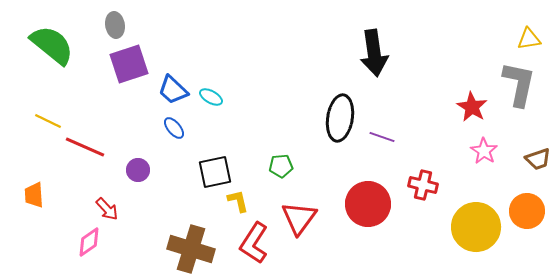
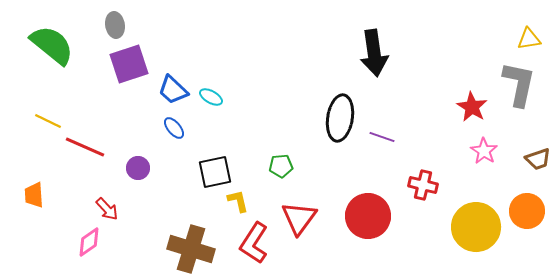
purple circle: moved 2 px up
red circle: moved 12 px down
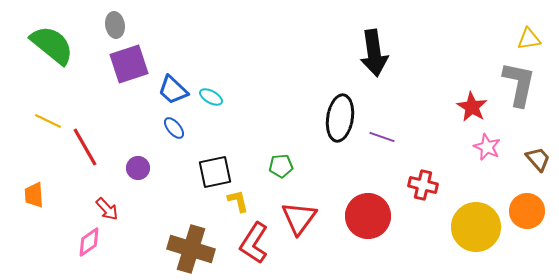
red line: rotated 36 degrees clockwise
pink star: moved 3 px right, 4 px up; rotated 8 degrees counterclockwise
brown trapezoid: rotated 112 degrees counterclockwise
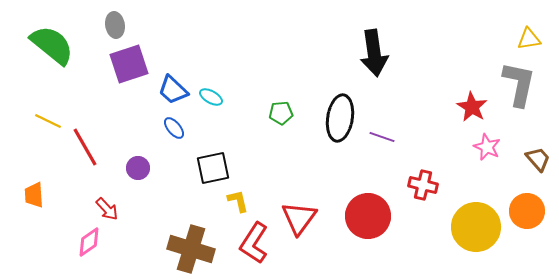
green pentagon: moved 53 px up
black square: moved 2 px left, 4 px up
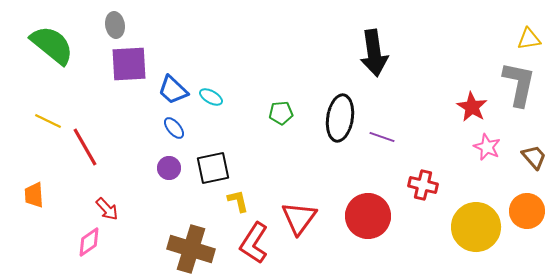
purple square: rotated 15 degrees clockwise
brown trapezoid: moved 4 px left, 2 px up
purple circle: moved 31 px right
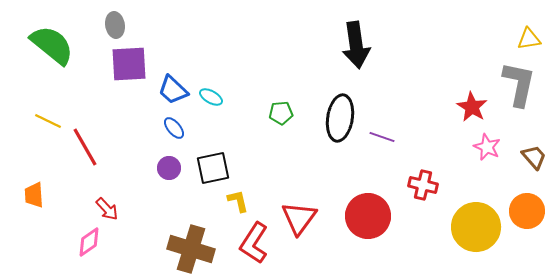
black arrow: moved 18 px left, 8 px up
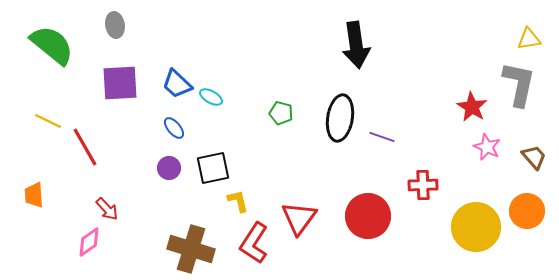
purple square: moved 9 px left, 19 px down
blue trapezoid: moved 4 px right, 6 px up
green pentagon: rotated 20 degrees clockwise
red cross: rotated 16 degrees counterclockwise
